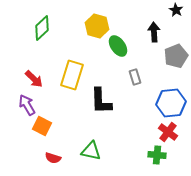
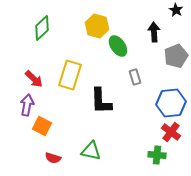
yellow rectangle: moved 2 px left
purple arrow: rotated 40 degrees clockwise
red cross: moved 3 px right
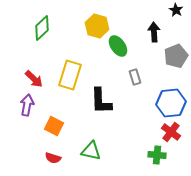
orange square: moved 12 px right
